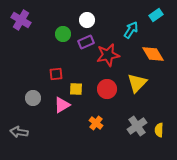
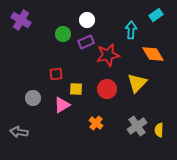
cyan arrow: rotated 30 degrees counterclockwise
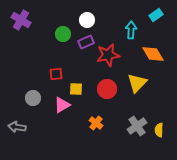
gray arrow: moved 2 px left, 5 px up
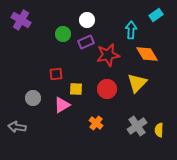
orange diamond: moved 6 px left
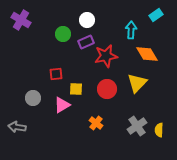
red star: moved 2 px left, 1 px down
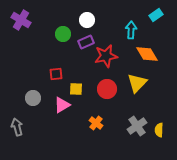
gray arrow: rotated 66 degrees clockwise
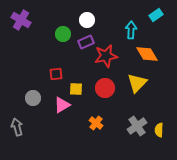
red circle: moved 2 px left, 1 px up
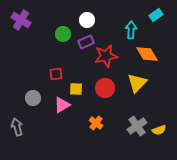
yellow semicircle: rotated 112 degrees counterclockwise
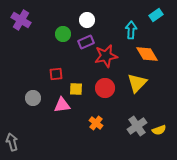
pink triangle: rotated 24 degrees clockwise
gray arrow: moved 5 px left, 15 px down
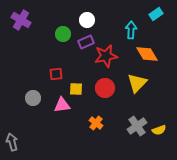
cyan rectangle: moved 1 px up
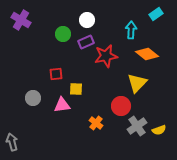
orange diamond: rotated 20 degrees counterclockwise
red circle: moved 16 px right, 18 px down
